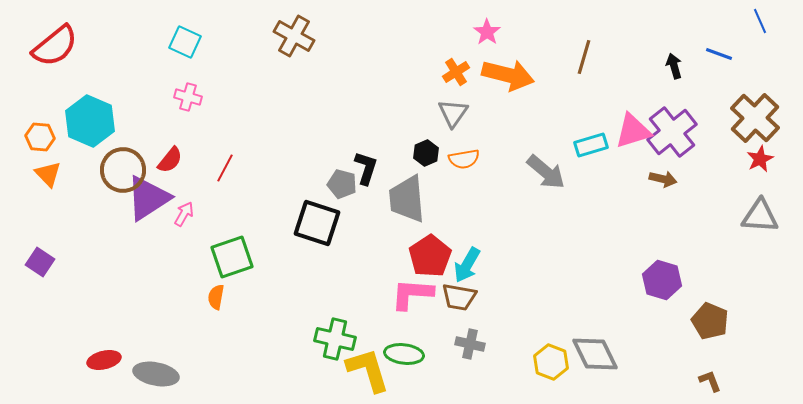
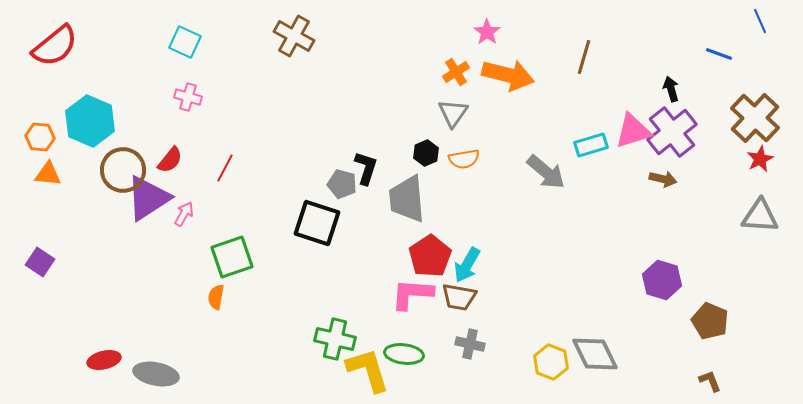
black arrow at (674, 66): moved 3 px left, 23 px down
orange triangle at (48, 174): rotated 40 degrees counterclockwise
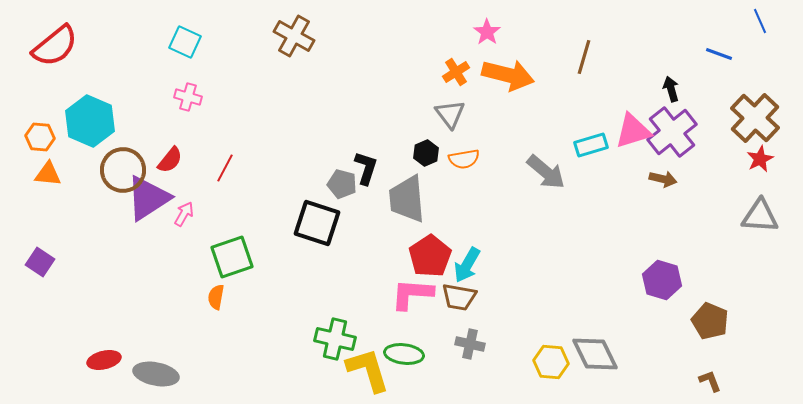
gray triangle at (453, 113): moved 3 px left, 1 px down; rotated 12 degrees counterclockwise
yellow hexagon at (551, 362): rotated 16 degrees counterclockwise
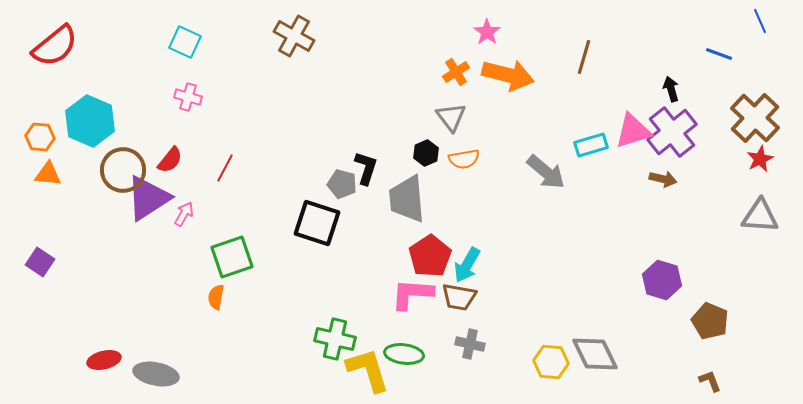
gray triangle at (450, 114): moved 1 px right, 3 px down
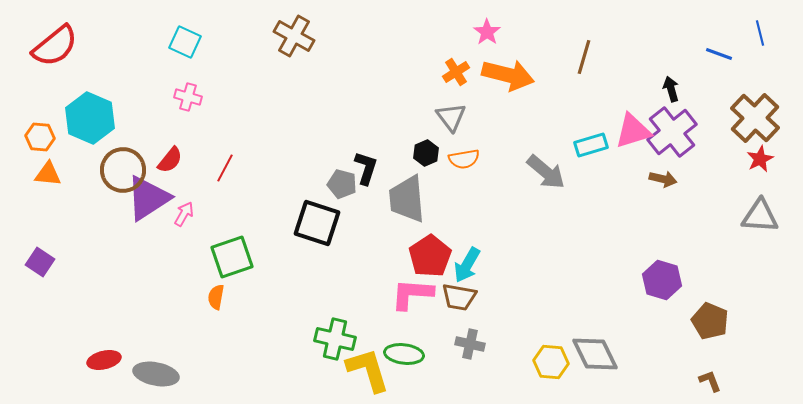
blue line at (760, 21): moved 12 px down; rotated 10 degrees clockwise
cyan hexagon at (90, 121): moved 3 px up
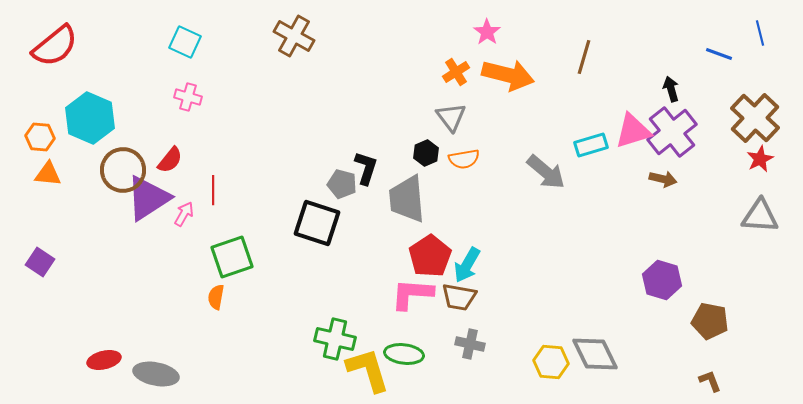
red line at (225, 168): moved 12 px left, 22 px down; rotated 28 degrees counterclockwise
brown pentagon at (710, 321): rotated 12 degrees counterclockwise
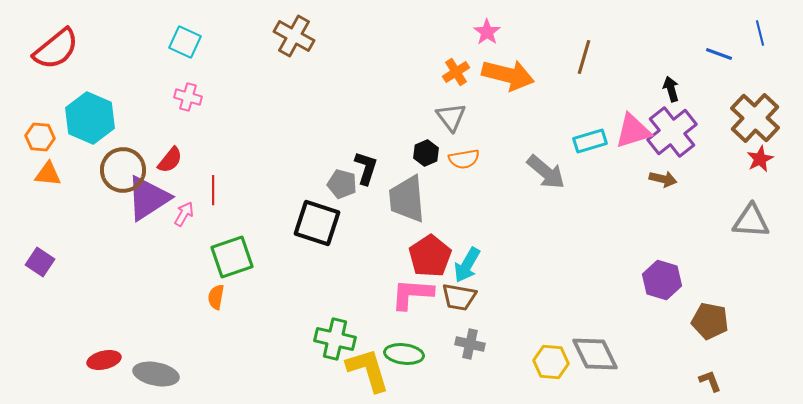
red semicircle at (55, 46): moved 1 px right, 3 px down
cyan rectangle at (591, 145): moved 1 px left, 4 px up
gray triangle at (760, 216): moved 9 px left, 5 px down
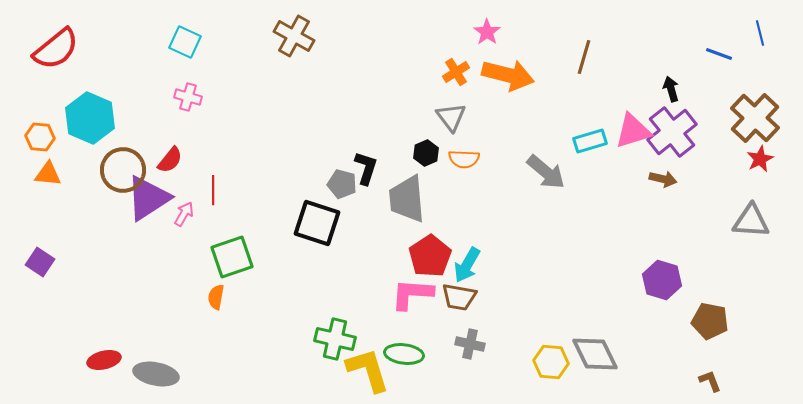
orange semicircle at (464, 159): rotated 12 degrees clockwise
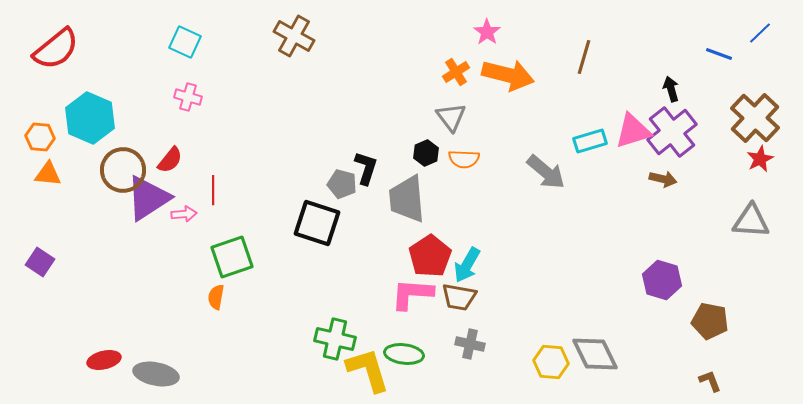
blue line at (760, 33): rotated 60 degrees clockwise
pink arrow at (184, 214): rotated 55 degrees clockwise
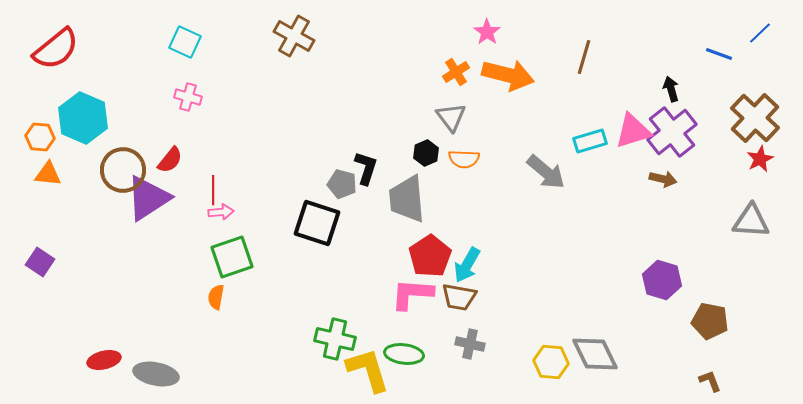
cyan hexagon at (90, 118): moved 7 px left
pink arrow at (184, 214): moved 37 px right, 2 px up
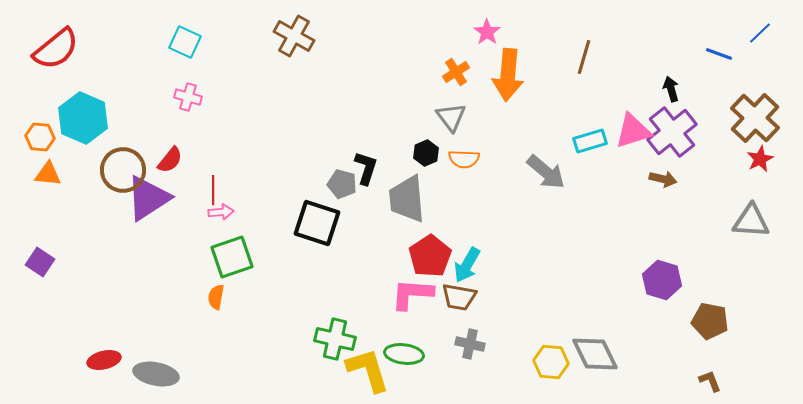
orange arrow at (508, 75): rotated 81 degrees clockwise
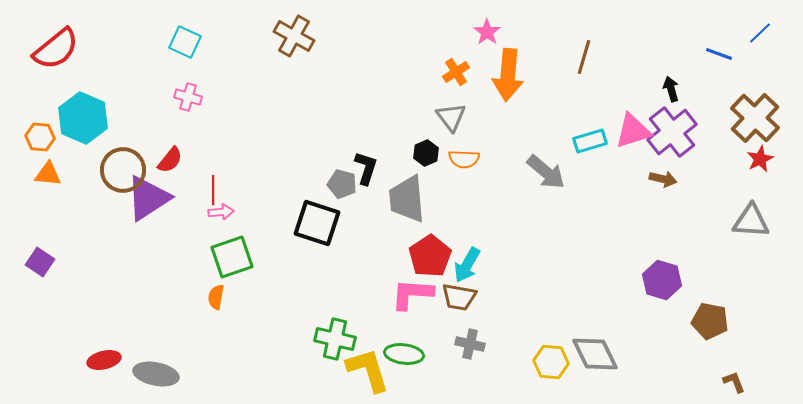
brown L-shape at (710, 381): moved 24 px right, 1 px down
